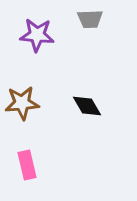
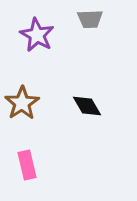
purple star: rotated 24 degrees clockwise
brown star: rotated 28 degrees counterclockwise
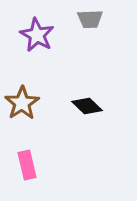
black diamond: rotated 16 degrees counterclockwise
